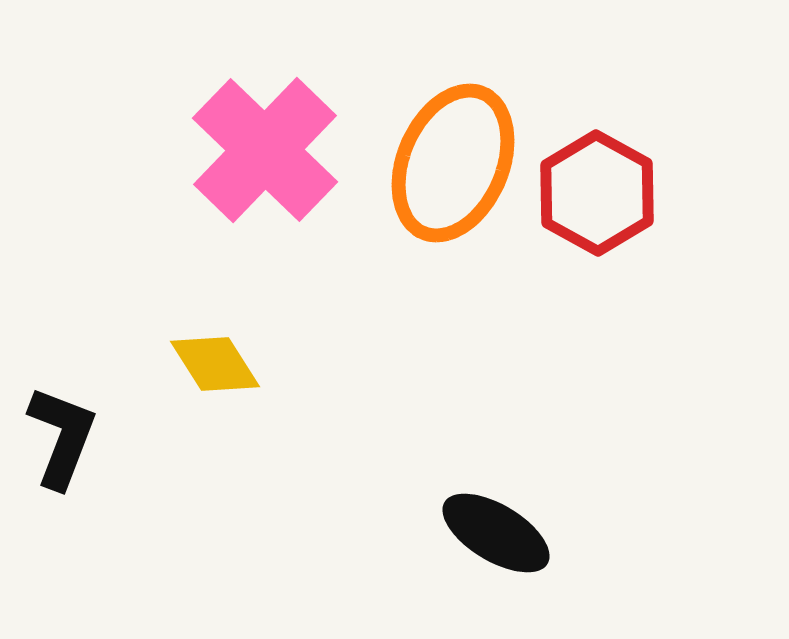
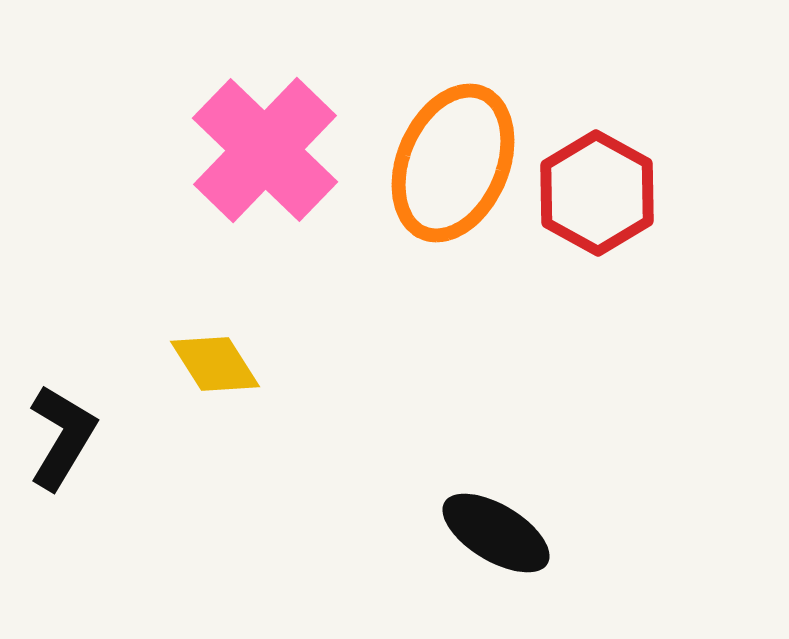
black L-shape: rotated 10 degrees clockwise
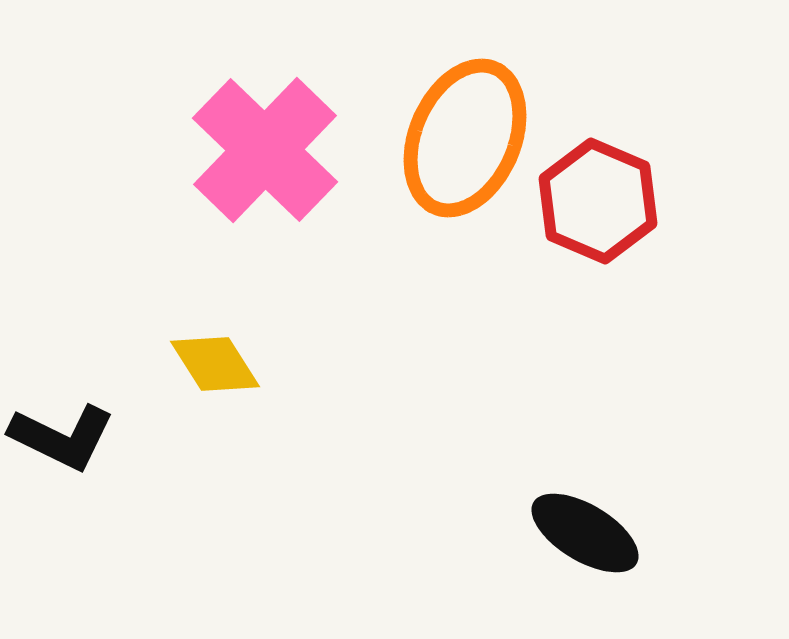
orange ellipse: moved 12 px right, 25 px up
red hexagon: moved 1 px right, 8 px down; rotated 6 degrees counterclockwise
black L-shape: rotated 85 degrees clockwise
black ellipse: moved 89 px right
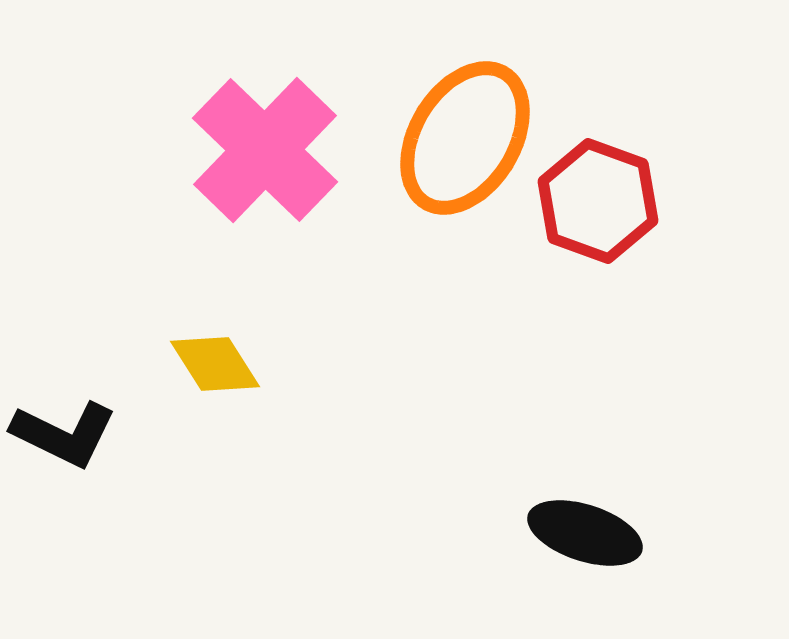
orange ellipse: rotated 8 degrees clockwise
red hexagon: rotated 3 degrees counterclockwise
black L-shape: moved 2 px right, 3 px up
black ellipse: rotated 13 degrees counterclockwise
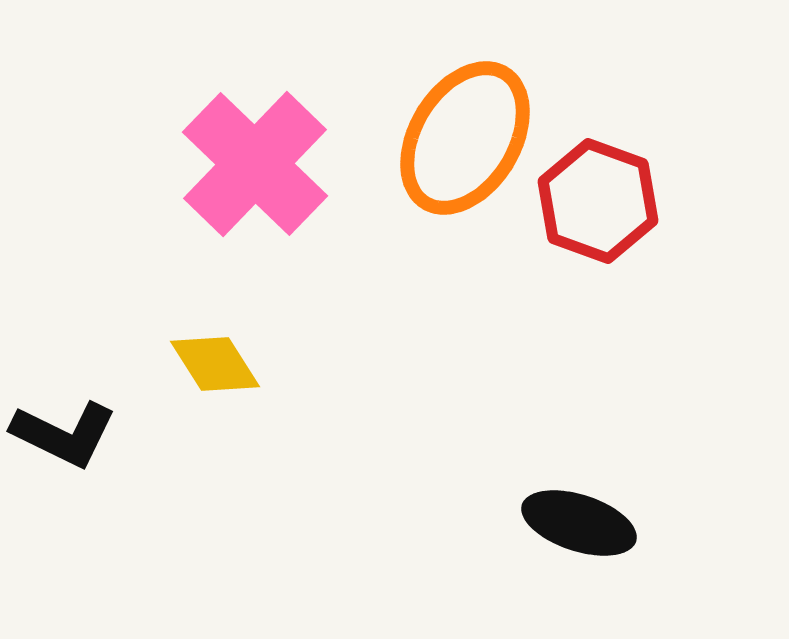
pink cross: moved 10 px left, 14 px down
black ellipse: moved 6 px left, 10 px up
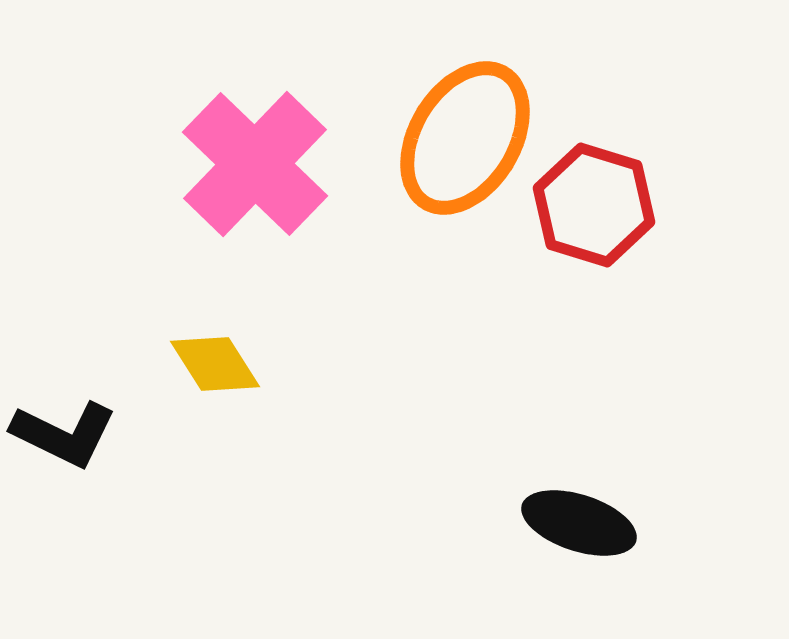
red hexagon: moved 4 px left, 4 px down; rotated 3 degrees counterclockwise
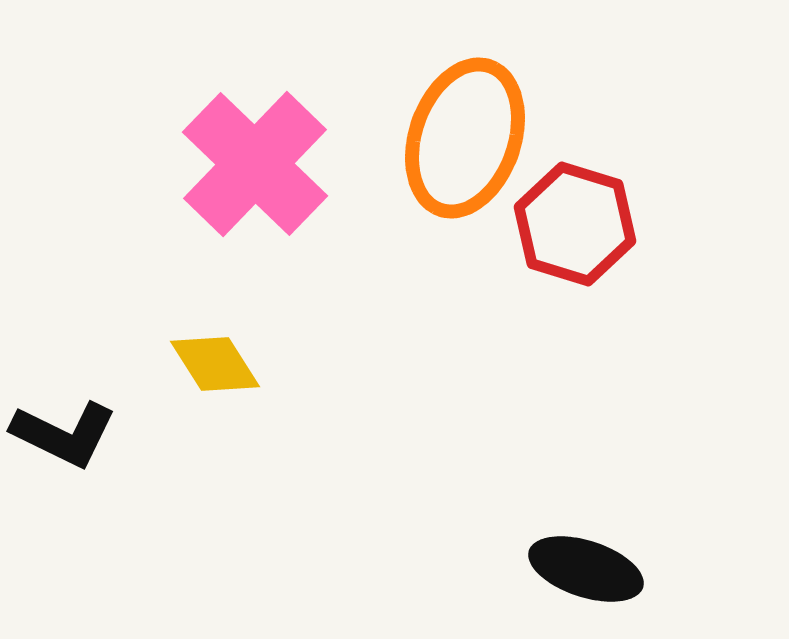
orange ellipse: rotated 12 degrees counterclockwise
red hexagon: moved 19 px left, 19 px down
black ellipse: moved 7 px right, 46 px down
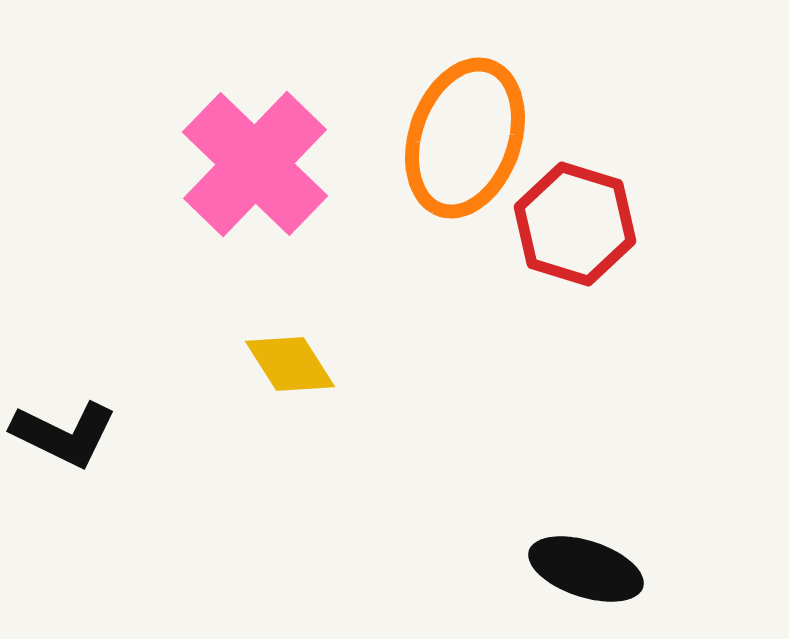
yellow diamond: moved 75 px right
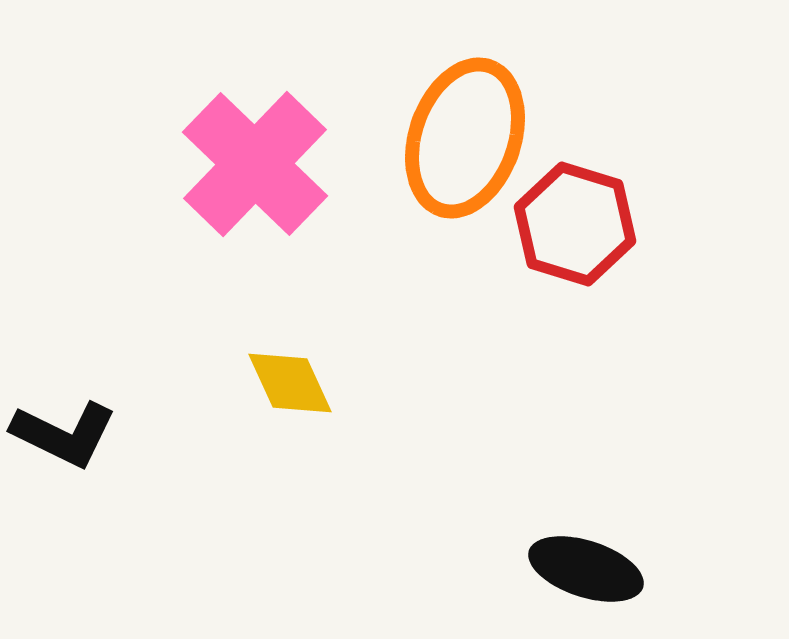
yellow diamond: moved 19 px down; rotated 8 degrees clockwise
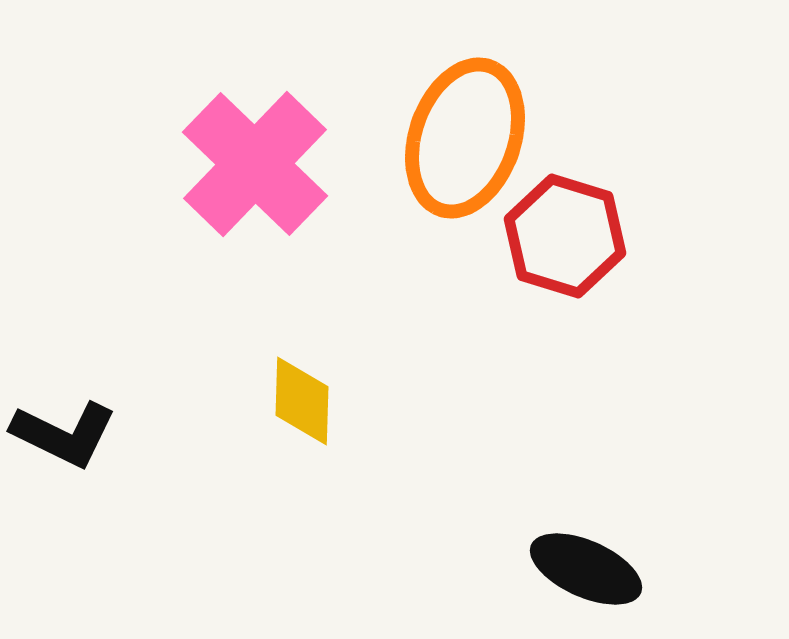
red hexagon: moved 10 px left, 12 px down
yellow diamond: moved 12 px right, 18 px down; rotated 26 degrees clockwise
black ellipse: rotated 6 degrees clockwise
